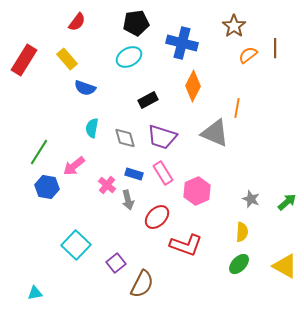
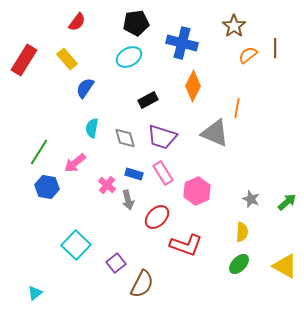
blue semicircle: rotated 105 degrees clockwise
pink arrow: moved 1 px right, 3 px up
cyan triangle: rotated 28 degrees counterclockwise
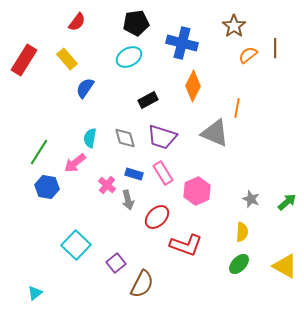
cyan semicircle: moved 2 px left, 10 px down
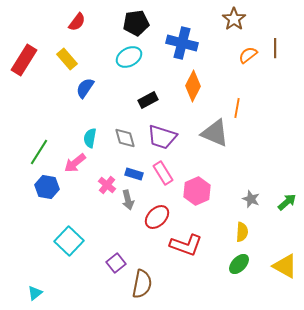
brown star: moved 7 px up
cyan square: moved 7 px left, 4 px up
brown semicircle: rotated 16 degrees counterclockwise
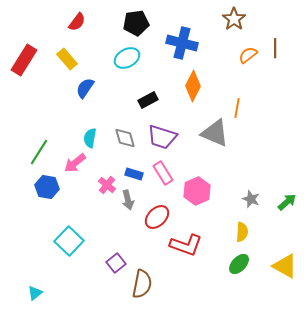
cyan ellipse: moved 2 px left, 1 px down
